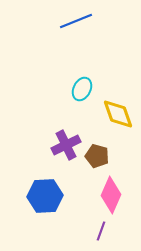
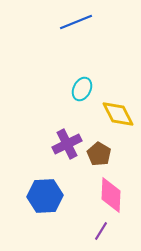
blue line: moved 1 px down
yellow diamond: rotated 8 degrees counterclockwise
purple cross: moved 1 px right, 1 px up
brown pentagon: moved 2 px right, 2 px up; rotated 15 degrees clockwise
pink diamond: rotated 21 degrees counterclockwise
purple line: rotated 12 degrees clockwise
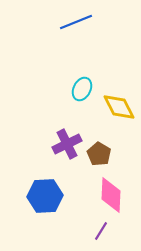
yellow diamond: moved 1 px right, 7 px up
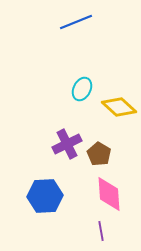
yellow diamond: rotated 20 degrees counterclockwise
pink diamond: moved 2 px left, 1 px up; rotated 6 degrees counterclockwise
purple line: rotated 42 degrees counterclockwise
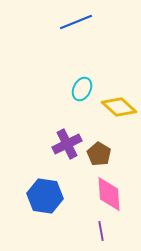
blue hexagon: rotated 12 degrees clockwise
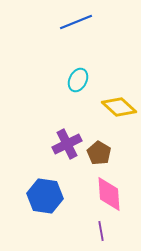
cyan ellipse: moved 4 px left, 9 px up
brown pentagon: moved 1 px up
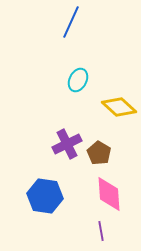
blue line: moved 5 px left; rotated 44 degrees counterclockwise
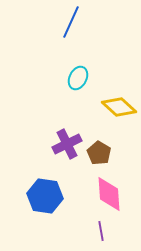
cyan ellipse: moved 2 px up
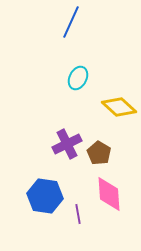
purple line: moved 23 px left, 17 px up
